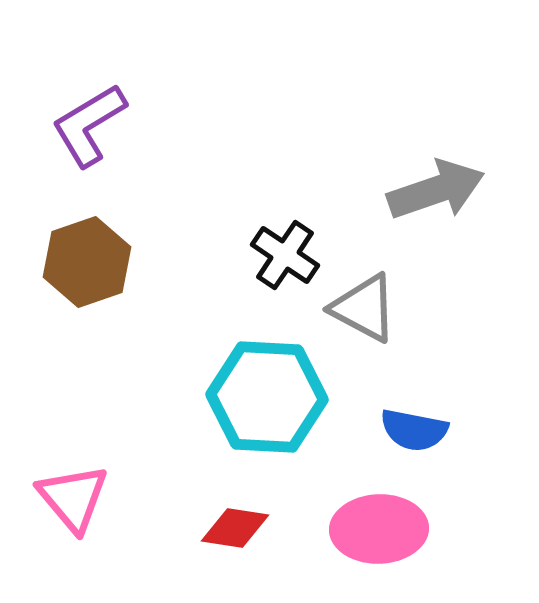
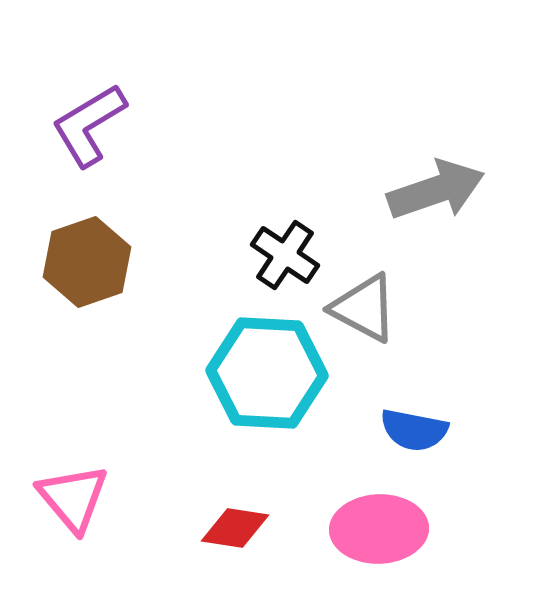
cyan hexagon: moved 24 px up
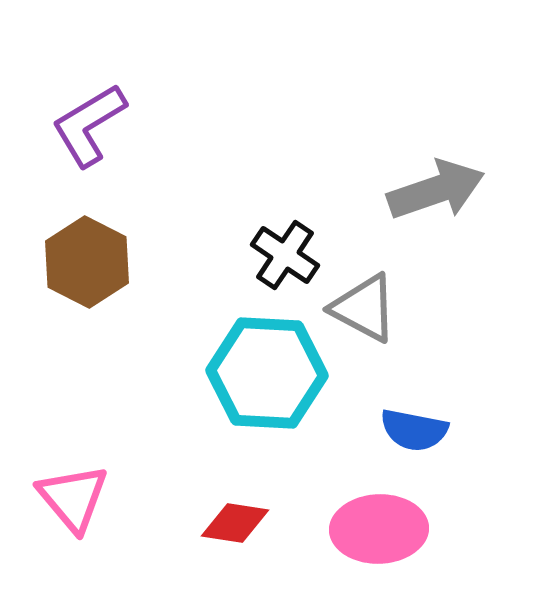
brown hexagon: rotated 14 degrees counterclockwise
red diamond: moved 5 px up
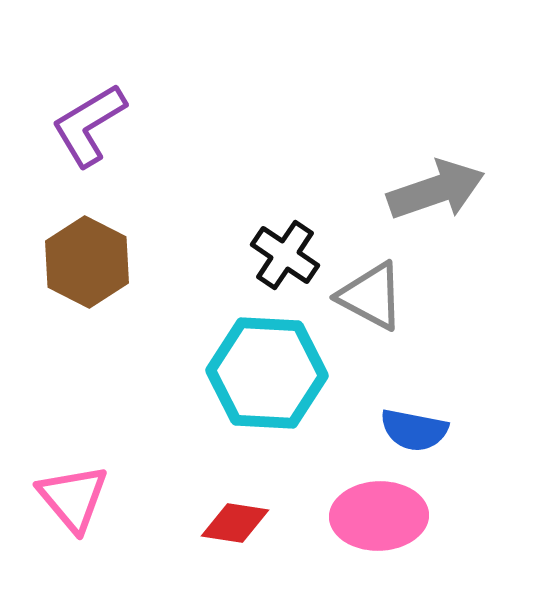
gray triangle: moved 7 px right, 12 px up
pink ellipse: moved 13 px up
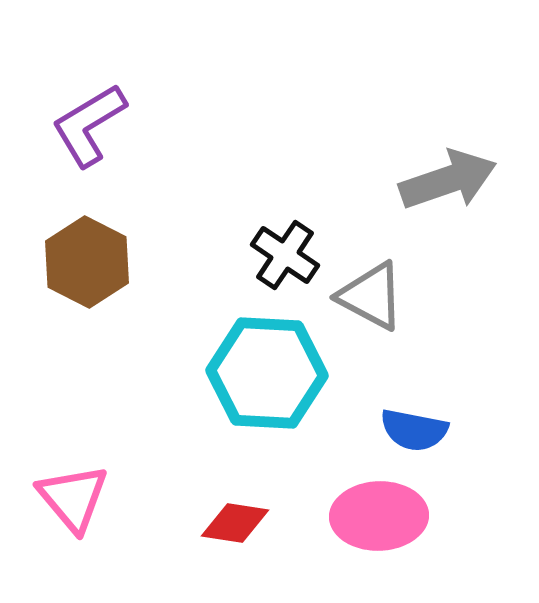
gray arrow: moved 12 px right, 10 px up
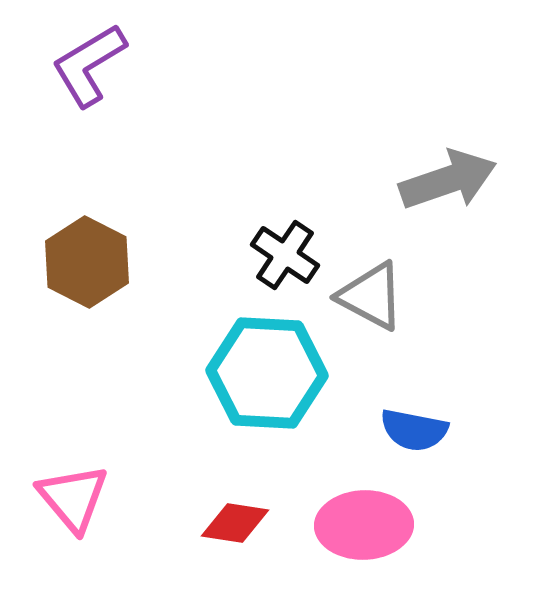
purple L-shape: moved 60 px up
pink ellipse: moved 15 px left, 9 px down
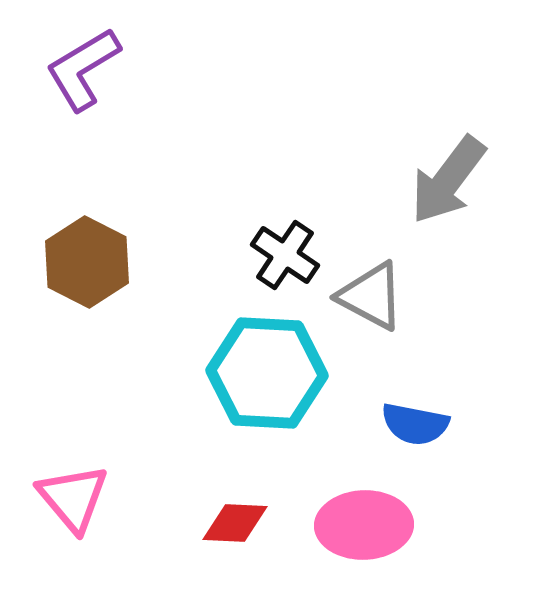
purple L-shape: moved 6 px left, 4 px down
gray arrow: rotated 146 degrees clockwise
blue semicircle: moved 1 px right, 6 px up
red diamond: rotated 6 degrees counterclockwise
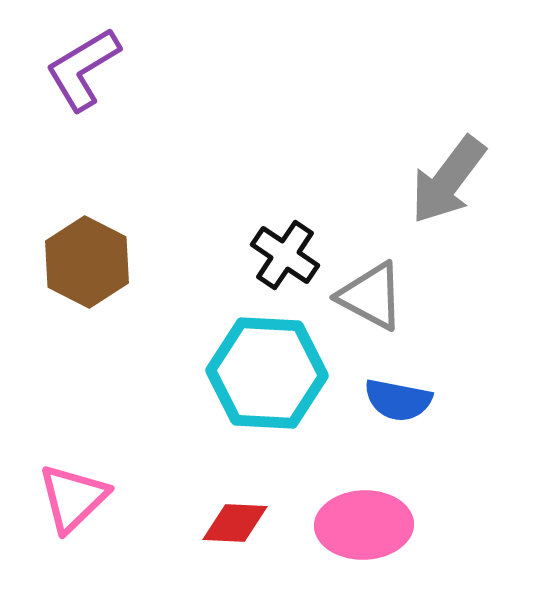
blue semicircle: moved 17 px left, 24 px up
pink triangle: rotated 26 degrees clockwise
